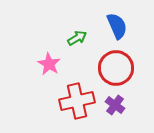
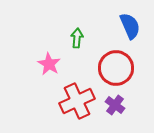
blue semicircle: moved 13 px right
green arrow: rotated 54 degrees counterclockwise
red cross: rotated 12 degrees counterclockwise
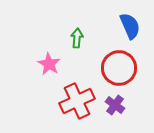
red circle: moved 3 px right
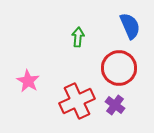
green arrow: moved 1 px right, 1 px up
pink star: moved 21 px left, 17 px down
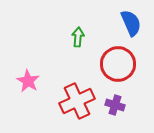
blue semicircle: moved 1 px right, 3 px up
red circle: moved 1 px left, 4 px up
purple cross: rotated 18 degrees counterclockwise
